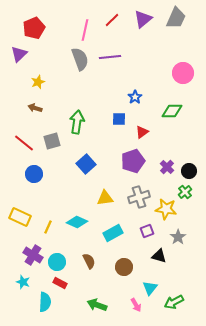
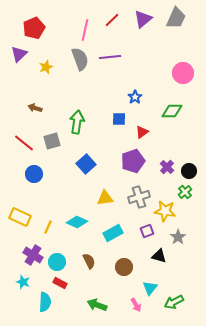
yellow star at (38, 82): moved 8 px right, 15 px up
yellow star at (166, 209): moved 1 px left, 2 px down
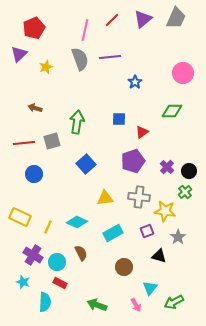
blue star at (135, 97): moved 15 px up
red line at (24, 143): rotated 45 degrees counterclockwise
gray cross at (139, 197): rotated 25 degrees clockwise
brown semicircle at (89, 261): moved 8 px left, 8 px up
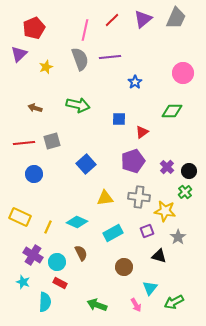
green arrow at (77, 122): moved 1 px right, 17 px up; rotated 95 degrees clockwise
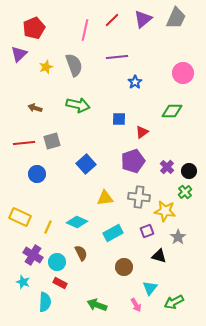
purple line at (110, 57): moved 7 px right
gray semicircle at (80, 59): moved 6 px left, 6 px down
blue circle at (34, 174): moved 3 px right
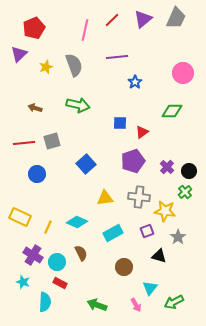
blue square at (119, 119): moved 1 px right, 4 px down
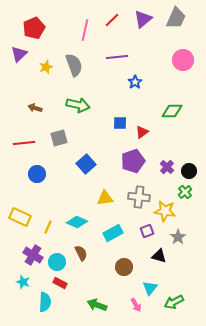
pink circle at (183, 73): moved 13 px up
gray square at (52, 141): moved 7 px right, 3 px up
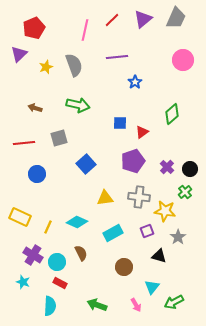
green diamond at (172, 111): moved 3 px down; rotated 40 degrees counterclockwise
black circle at (189, 171): moved 1 px right, 2 px up
cyan triangle at (150, 288): moved 2 px right, 1 px up
cyan semicircle at (45, 302): moved 5 px right, 4 px down
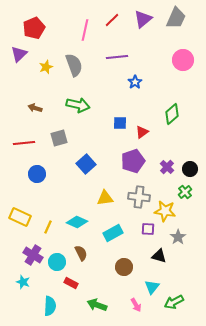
purple square at (147, 231): moved 1 px right, 2 px up; rotated 24 degrees clockwise
red rectangle at (60, 283): moved 11 px right
